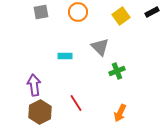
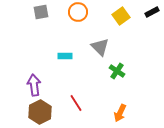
green cross: rotated 35 degrees counterclockwise
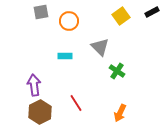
orange circle: moved 9 px left, 9 px down
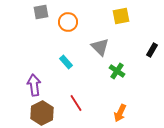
black rectangle: moved 38 px down; rotated 32 degrees counterclockwise
yellow square: rotated 24 degrees clockwise
orange circle: moved 1 px left, 1 px down
cyan rectangle: moved 1 px right, 6 px down; rotated 48 degrees clockwise
brown hexagon: moved 2 px right, 1 px down
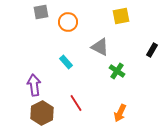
gray triangle: rotated 18 degrees counterclockwise
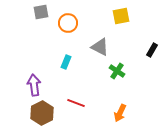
orange circle: moved 1 px down
cyan rectangle: rotated 64 degrees clockwise
red line: rotated 36 degrees counterclockwise
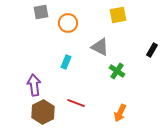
yellow square: moved 3 px left, 1 px up
brown hexagon: moved 1 px right, 1 px up
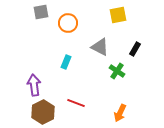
black rectangle: moved 17 px left, 1 px up
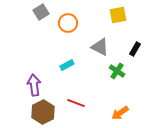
gray square: rotated 21 degrees counterclockwise
cyan rectangle: moved 1 px right, 3 px down; rotated 40 degrees clockwise
orange arrow: rotated 30 degrees clockwise
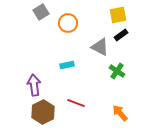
black rectangle: moved 14 px left, 14 px up; rotated 24 degrees clockwise
cyan rectangle: rotated 16 degrees clockwise
orange arrow: rotated 84 degrees clockwise
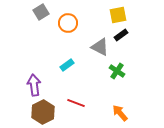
cyan rectangle: rotated 24 degrees counterclockwise
